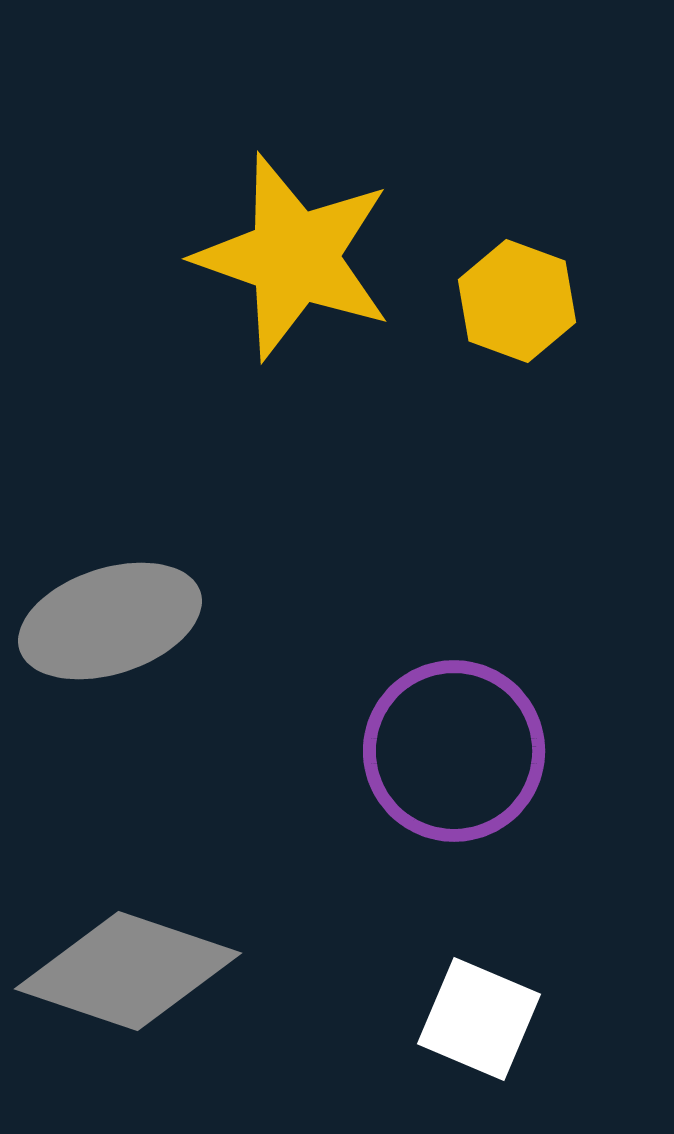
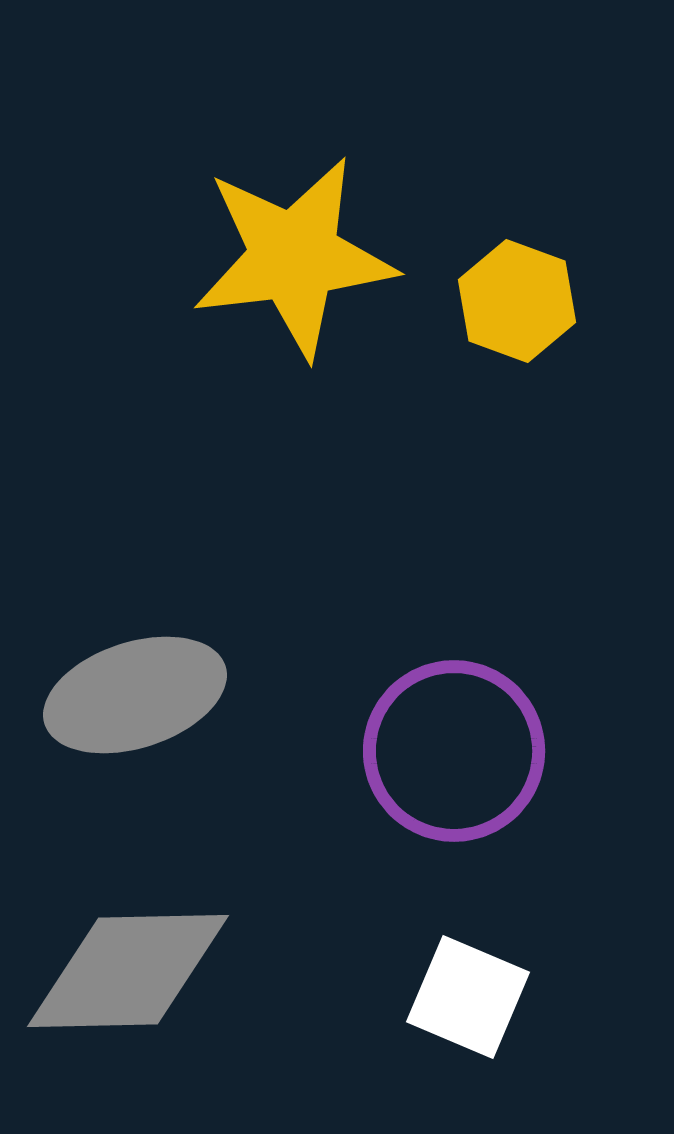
yellow star: rotated 26 degrees counterclockwise
gray ellipse: moved 25 px right, 74 px down
gray diamond: rotated 20 degrees counterclockwise
white square: moved 11 px left, 22 px up
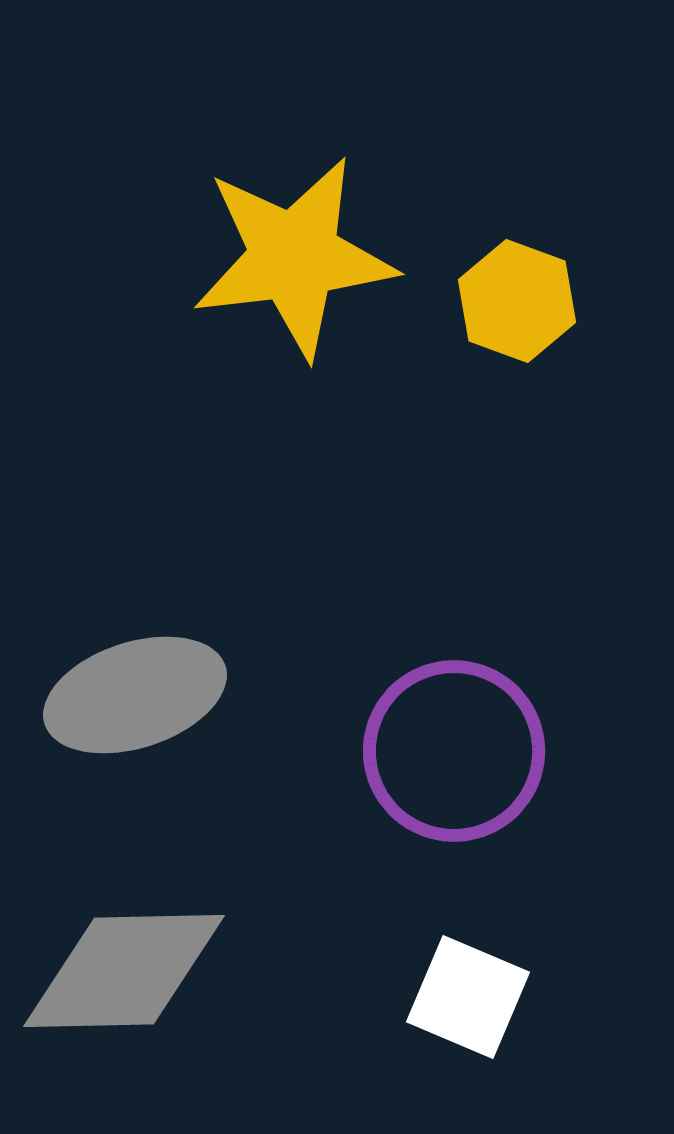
gray diamond: moved 4 px left
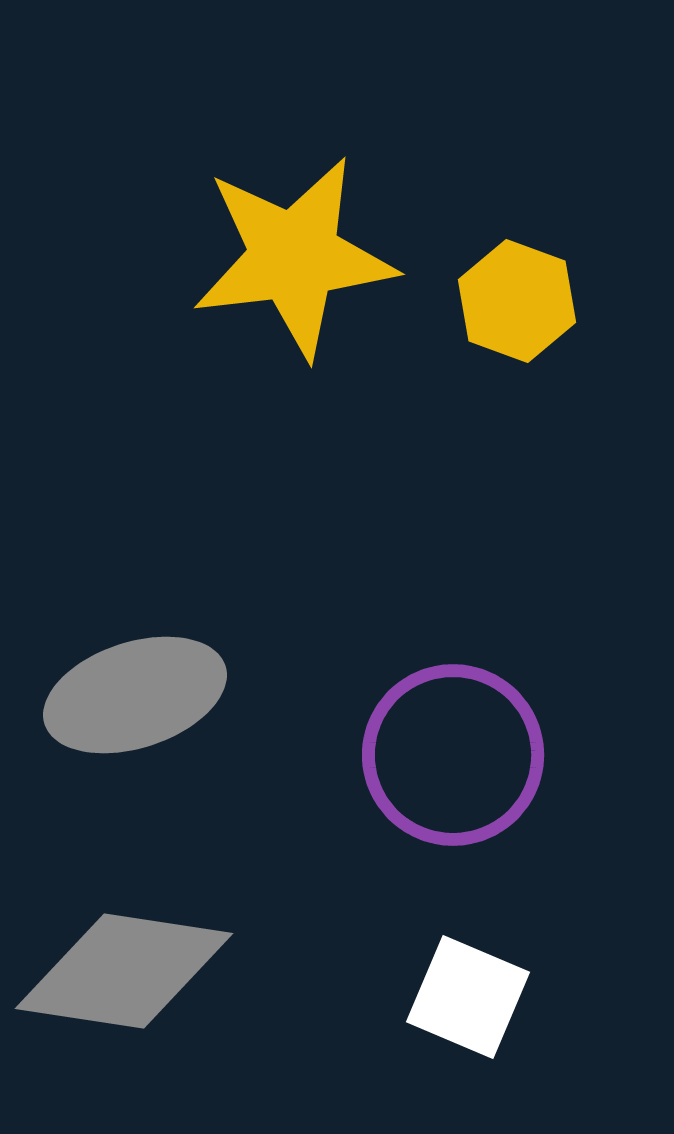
purple circle: moved 1 px left, 4 px down
gray diamond: rotated 10 degrees clockwise
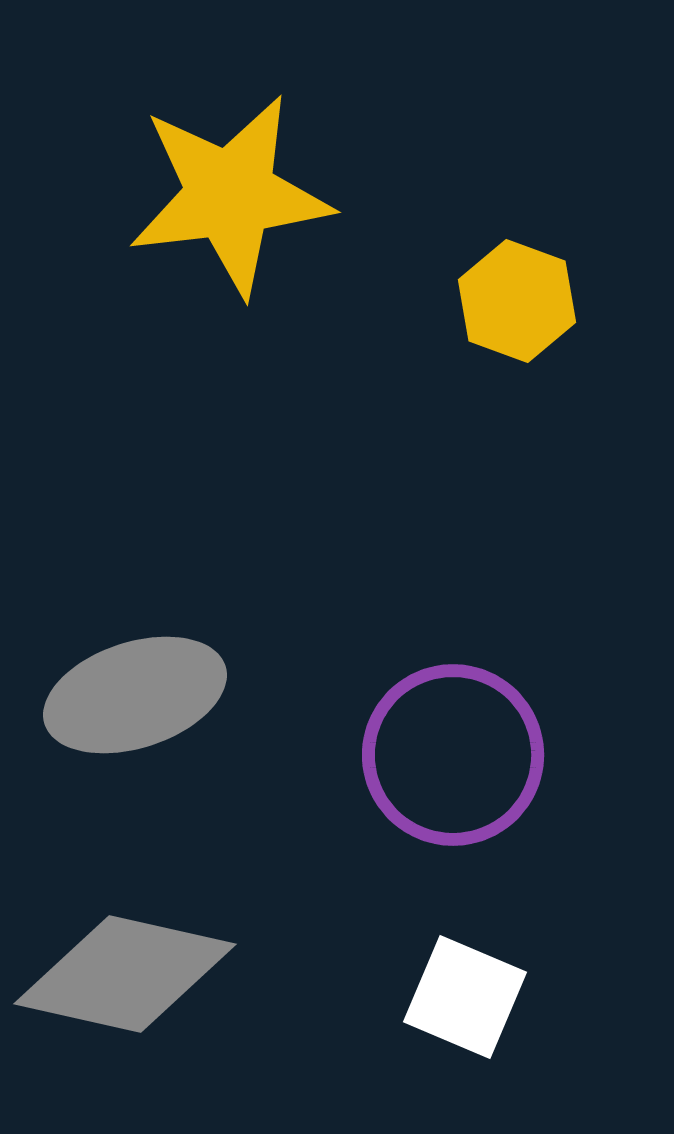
yellow star: moved 64 px left, 62 px up
gray diamond: moved 1 px right, 3 px down; rotated 4 degrees clockwise
white square: moved 3 px left
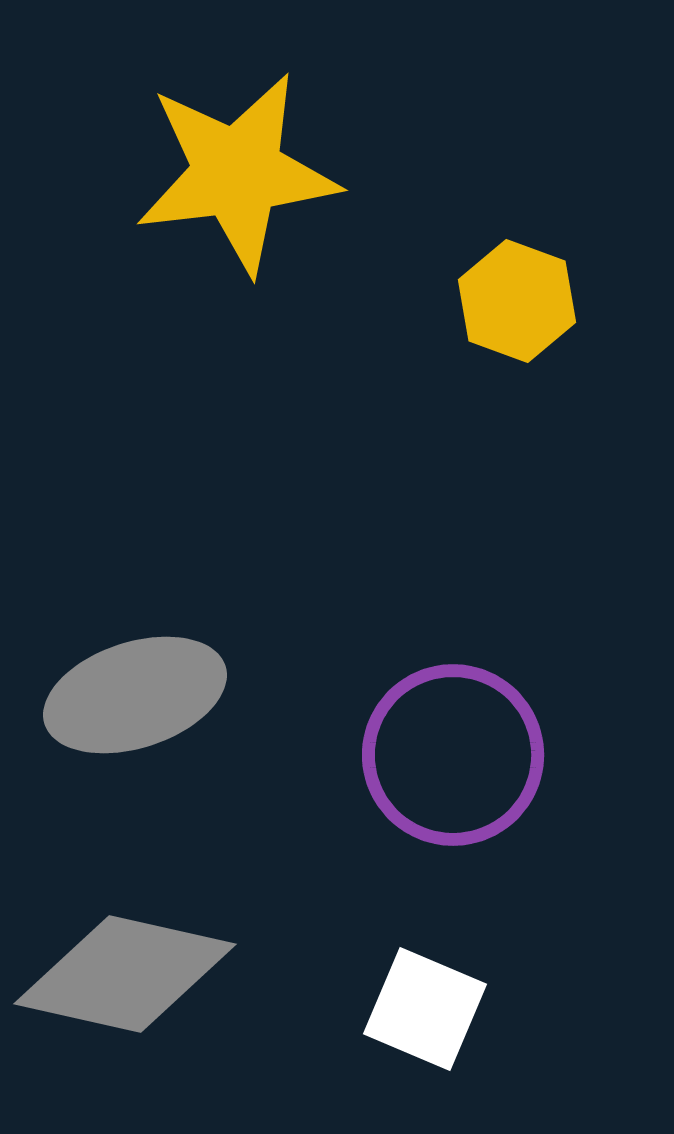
yellow star: moved 7 px right, 22 px up
white square: moved 40 px left, 12 px down
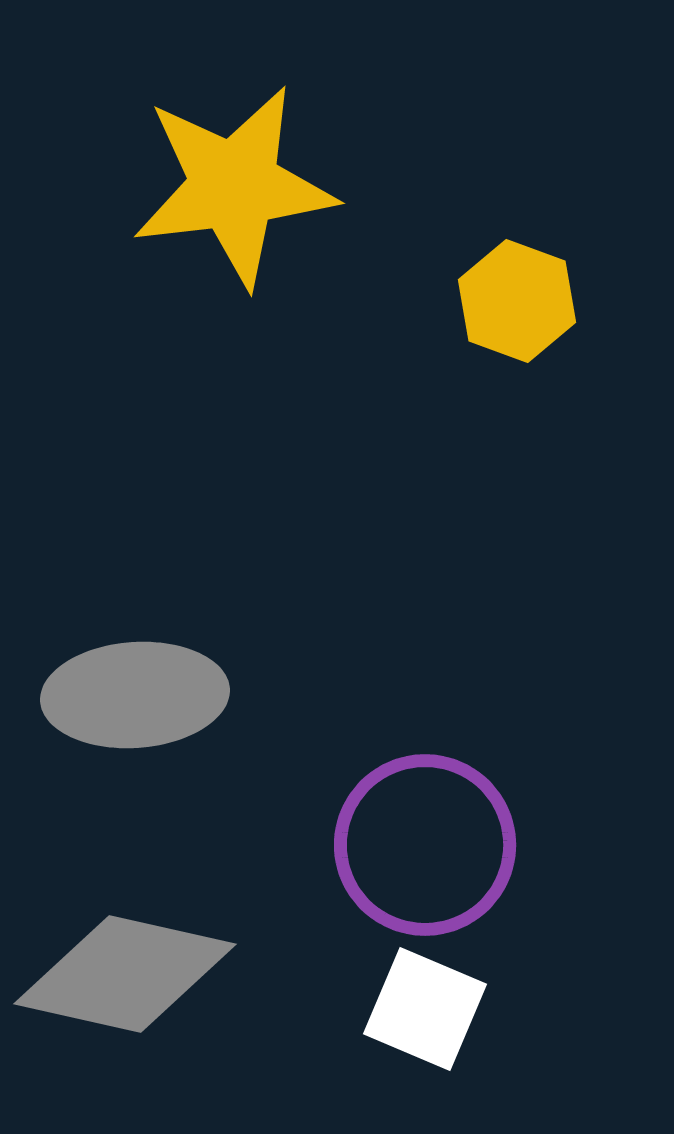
yellow star: moved 3 px left, 13 px down
gray ellipse: rotated 14 degrees clockwise
purple circle: moved 28 px left, 90 px down
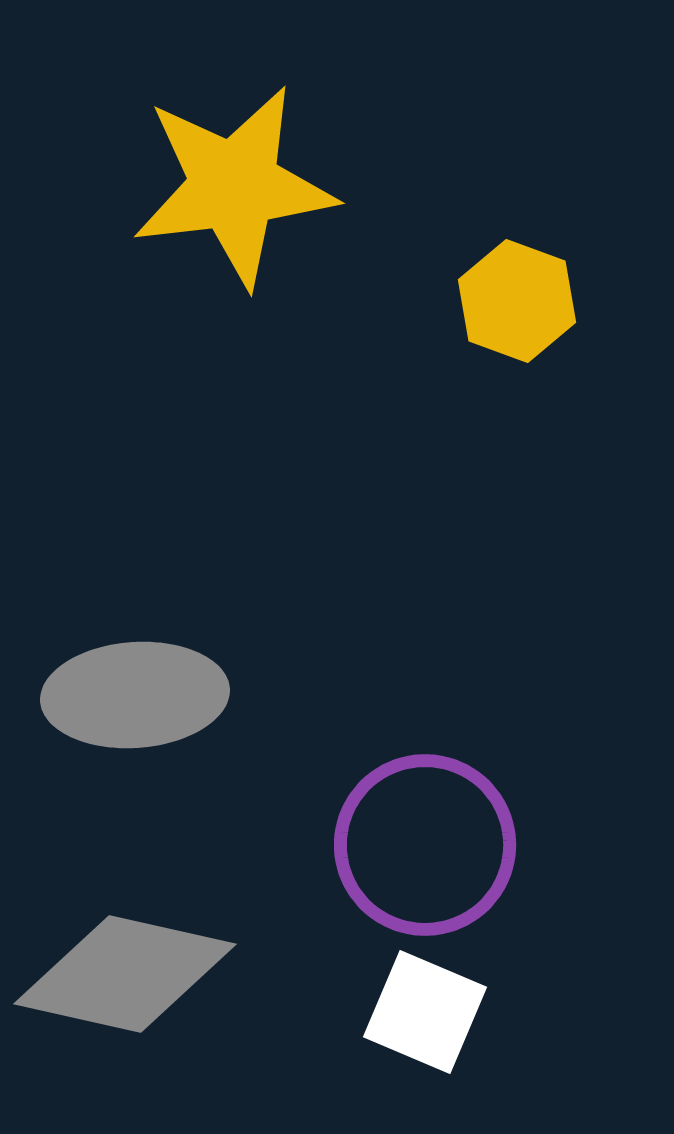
white square: moved 3 px down
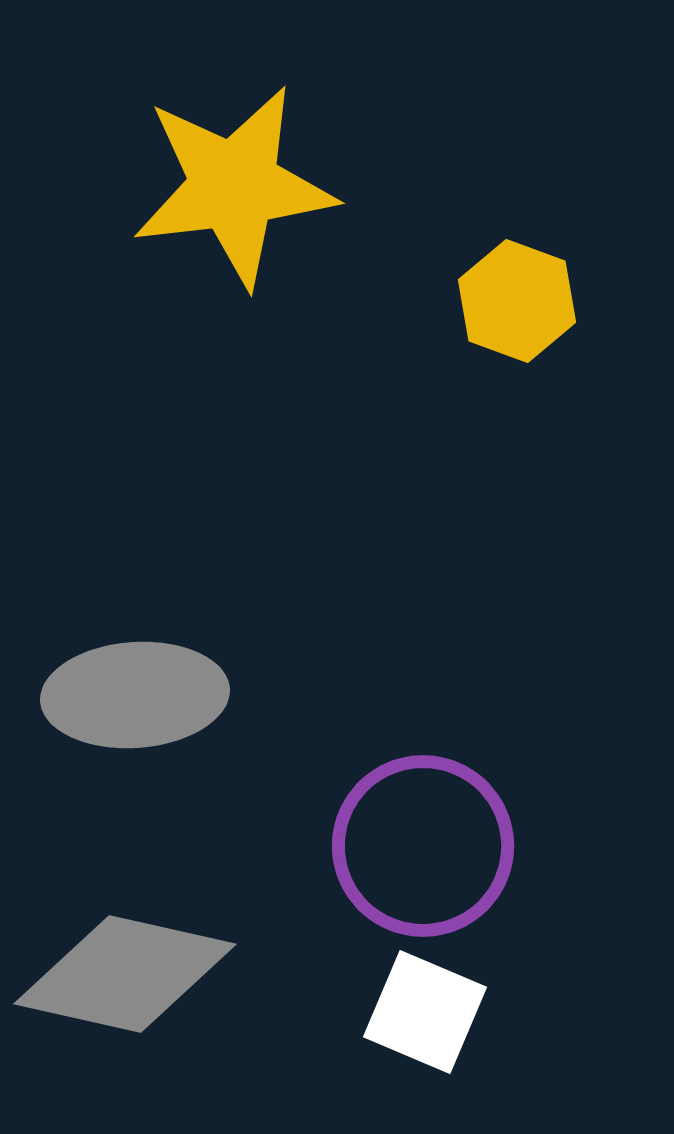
purple circle: moved 2 px left, 1 px down
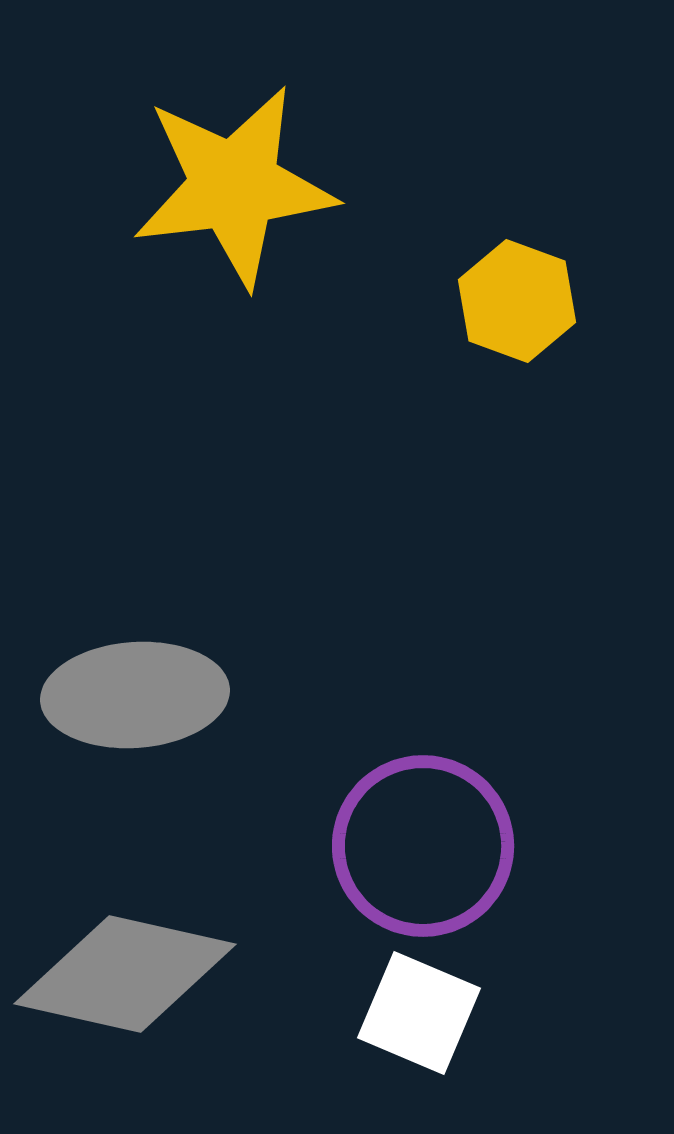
white square: moved 6 px left, 1 px down
